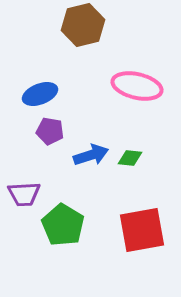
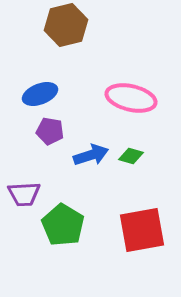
brown hexagon: moved 17 px left
pink ellipse: moved 6 px left, 12 px down
green diamond: moved 1 px right, 2 px up; rotated 10 degrees clockwise
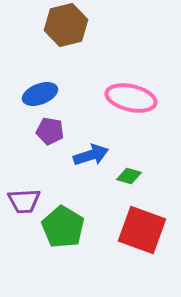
green diamond: moved 2 px left, 20 px down
purple trapezoid: moved 7 px down
green pentagon: moved 2 px down
red square: rotated 30 degrees clockwise
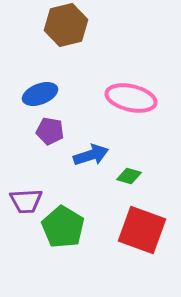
purple trapezoid: moved 2 px right
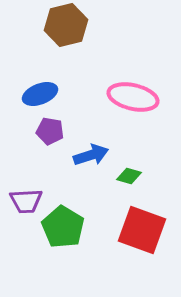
pink ellipse: moved 2 px right, 1 px up
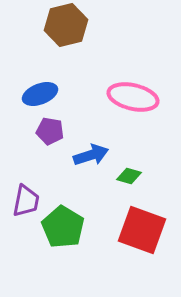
purple trapezoid: rotated 76 degrees counterclockwise
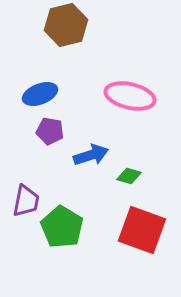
pink ellipse: moved 3 px left, 1 px up
green pentagon: moved 1 px left
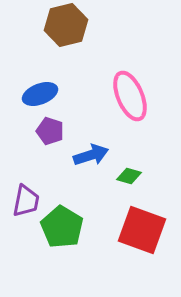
pink ellipse: rotated 54 degrees clockwise
purple pentagon: rotated 8 degrees clockwise
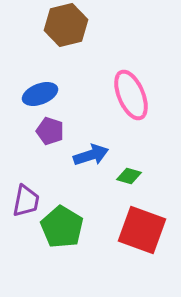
pink ellipse: moved 1 px right, 1 px up
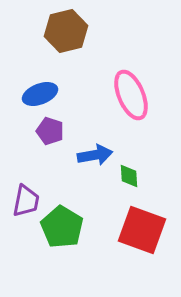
brown hexagon: moved 6 px down
blue arrow: moved 4 px right; rotated 8 degrees clockwise
green diamond: rotated 70 degrees clockwise
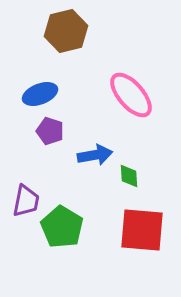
pink ellipse: rotated 18 degrees counterclockwise
red square: rotated 15 degrees counterclockwise
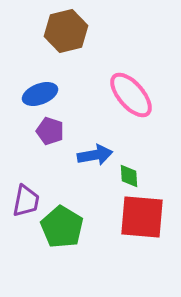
red square: moved 13 px up
